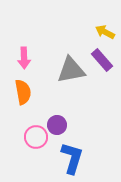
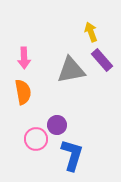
yellow arrow: moved 14 px left; rotated 42 degrees clockwise
pink circle: moved 2 px down
blue L-shape: moved 3 px up
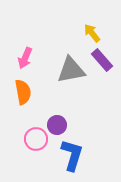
yellow arrow: moved 1 px right, 1 px down; rotated 18 degrees counterclockwise
pink arrow: moved 1 px right; rotated 25 degrees clockwise
